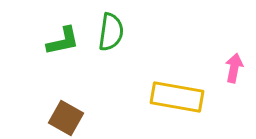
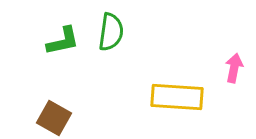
yellow rectangle: rotated 6 degrees counterclockwise
brown square: moved 12 px left
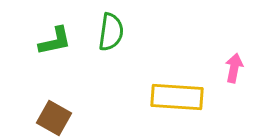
green L-shape: moved 8 px left
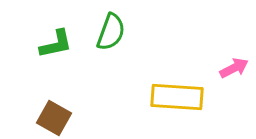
green semicircle: rotated 12 degrees clockwise
green L-shape: moved 1 px right, 3 px down
pink arrow: rotated 52 degrees clockwise
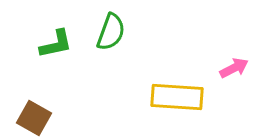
brown square: moved 20 px left
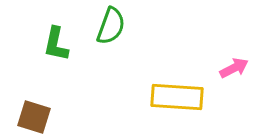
green semicircle: moved 6 px up
green L-shape: rotated 114 degrees clockwise
brown square: moved 1 px up; rotated 12 degrees counterclockwise
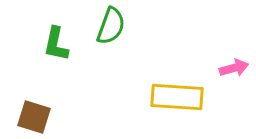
pink arrow: rotated 12 degrees clockwise
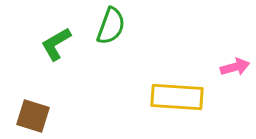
green L-shape: rotated 48 degrees clockwise
pink arrow: moved 1 px right, 1 px up
brown square: moved 1 px left, 1 px up
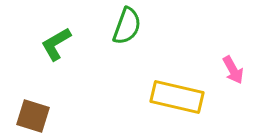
green semicircle: moved 16 px right
pink arrow: moved 2 px left, 3 px down; rotated 76 degrees clockwise
yellow rectangle: rotated 9 degrees clockwise
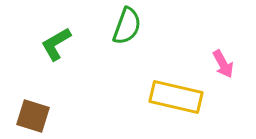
pink arrow: moved 10 px left, 6 px up
yellow rectangle: moved 1 px left
